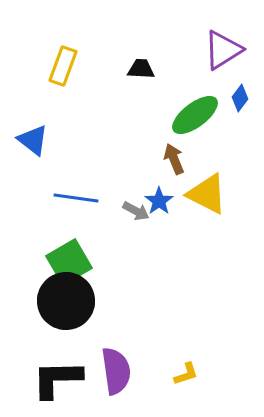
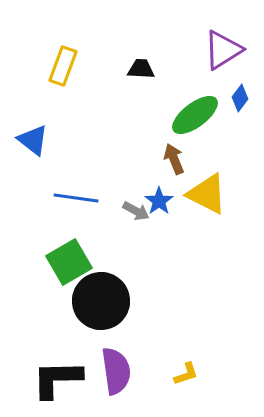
black circle: moved 35 px right
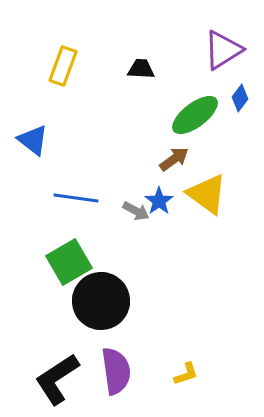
brown arrow: rotated 76 degrees clockwise
yellow triangle: rotated 9 degrees clockwise
black L-shape: rotated 32 degrees counterclockwise
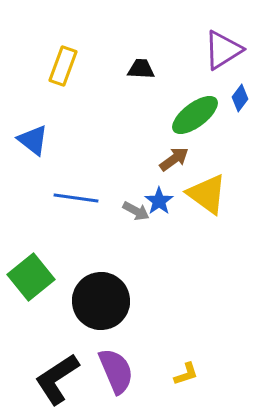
green square: moved 38 px left, 15 px down; rotated 9 degrees counterclockwise
purple semicircle: rotated 15 degrees counterclockwise
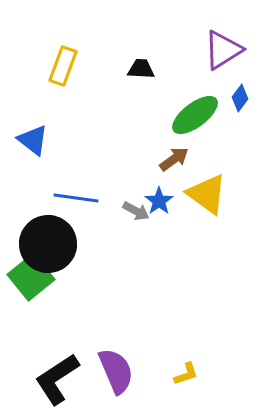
black circle: moved 53 px left, 57 px up
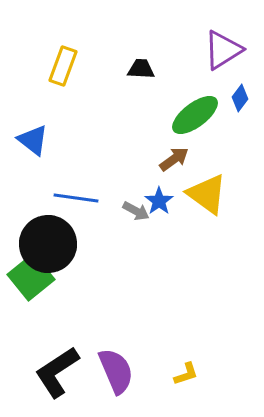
black L-shape: moved 7 px up
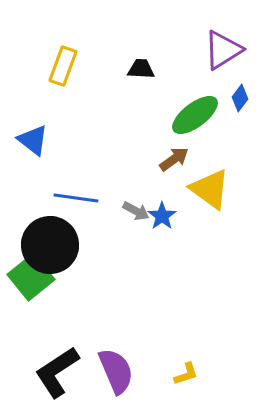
yellow triangle: moved 3 px right, 5 px up
blue star: moved 3 px right, 15 px down
black circle: moved 2 px right, 1 px down
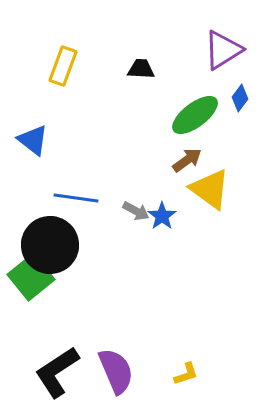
brown arrow: moved 13 px right, 1 px down
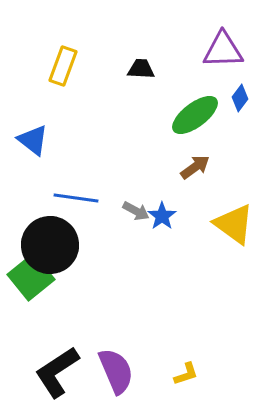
purple triangle: rotated 30 degrees clockwise
brown arrow: moved 8 px right, 7 px down
yellow triangle: moved 24 px right, 35 px down
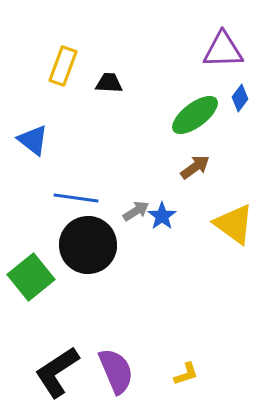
black trapezoid: moved 32 px left, 14 px down
gray arrow: rotated 60 degrees counterclockwise
black circle: moved 38 px right
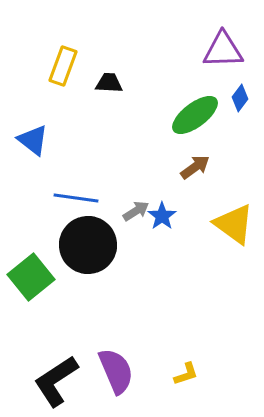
black L-shape: moved 1 px left, 9 px down
